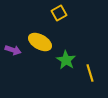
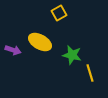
green star: moved 6 px right, 5 px up; rotated 18 degrees counterclockwise
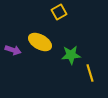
yellow square: moved 1 px up
green star: moved 1 px left; rotated 18 degrees counterclockwise
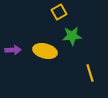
yellow ellipse: moved 5 px right, 9 px down; rotated 15 degrees counterclockwise
purple arrow: rotated 21 degrees counterclockwise
green star: moved 1 px right, 19 px up
